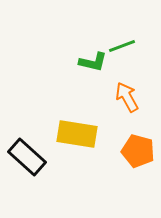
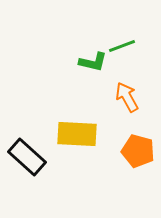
yellow rectangle: rotated 6 degrees counterclockwise
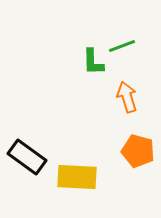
green L-shape: rotated 76 degrees clockwise
orange arrow: rotated 12 degrees clockwise
yellow rectangle: moved 43 px down
black rectangle: rotated 6 degrees counterclockwise
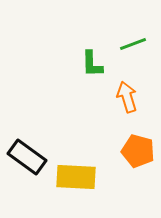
green line: moved 11 px right, 2 px up
green L-shape: moved 1 px left, 2 px down
yellow rectangle: moved 1 px left
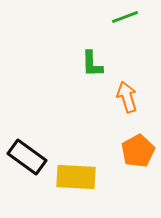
green line: moved 8 px left, 27 px up
orange pentagon: rotated 28 degrees clockwise
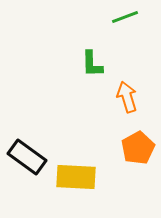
orange pentagon: moved 3 px up
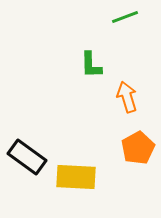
green L-shape: moved 1 px left, 1 px down
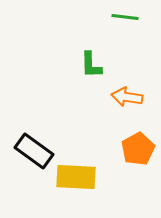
green line: rotated 28 degrees clockwise
orange arrow: rotated 64 degrees counterclockwise
orange pentagon: moved 1 px down
black rectangle: moved 7 px right, 6 px up
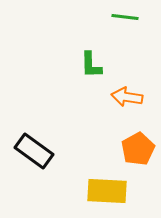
yellow rectangle: moved 31 px right, 14 px down
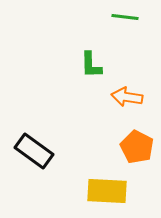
orange pentagon: moved 1 px left, 2 px up; rotated 16 degrees counterclockwise
